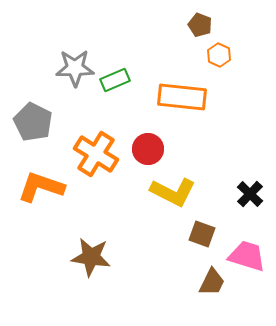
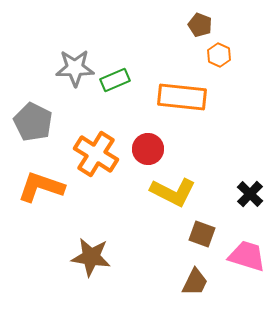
brown trapezoid: moved 17 px left
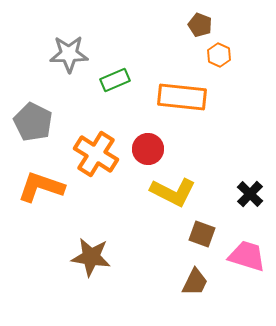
gray star: moved 6 px left, 14 px up
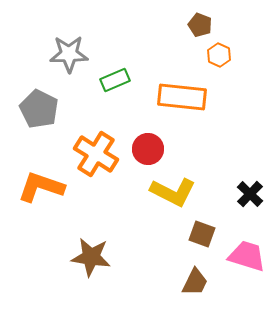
gray pentagon: moved 6 px right, 13 px up
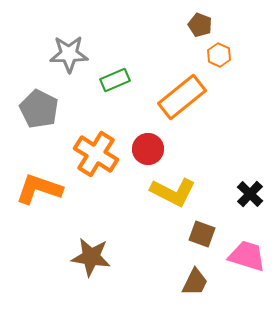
orange rectangle: rotated 45 degrees counterclockwise
orange L-shape: moved 2 px left, 2 px down
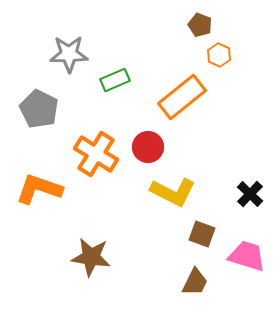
red circle: moved 2 px up
